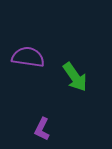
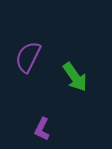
purple semicircle: rotated 72 degrees counterclockwise
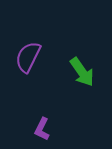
green arrow: moved 7 px right, 5 px up
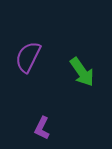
purple L-shape: moved 1 px up
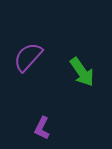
purple semicircle: rotated 16 degrees clockwise
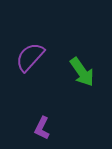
purple semicircle: moved 2 px right
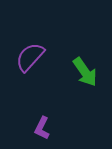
green arrow: moved 3 px right
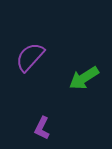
green arrow: moved 1 px left, 6 px down; rotated 92 degrees clockwise
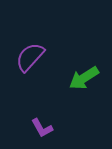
purple L-shape: rotated 55 degrees counterclockwise
